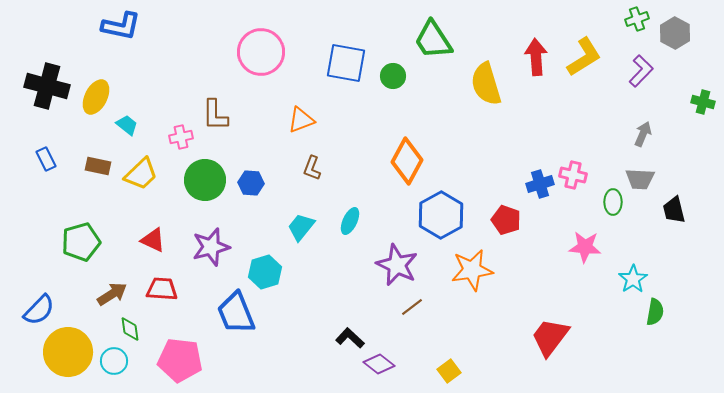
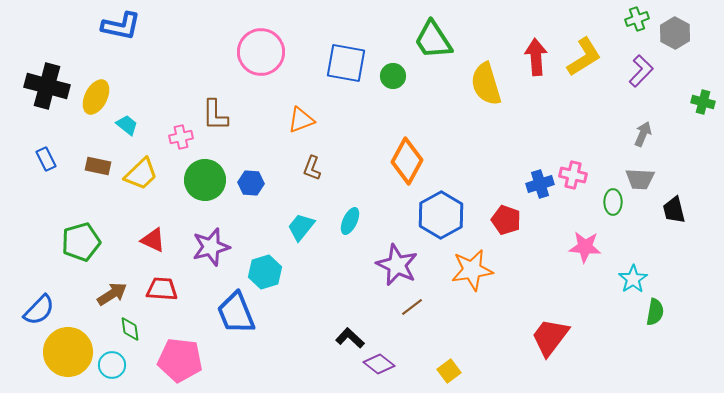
cyan circle at (114, 361): moved 2 px left, 4 px down
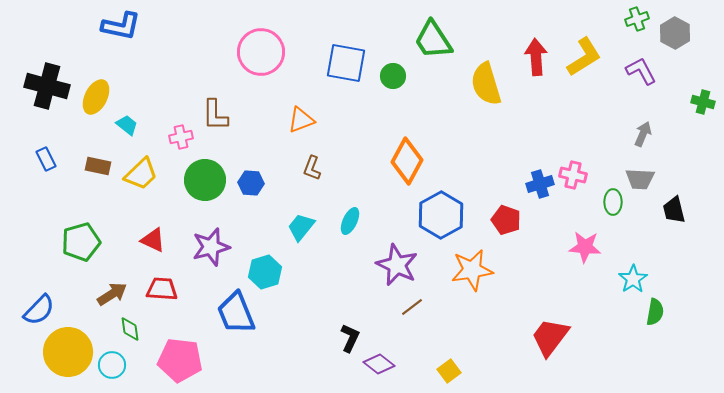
purple L-shape at (641, 71): rotated 72 degrees counterclockwise
black L-shape at (350, 338): rotated 72 degrees clockwise
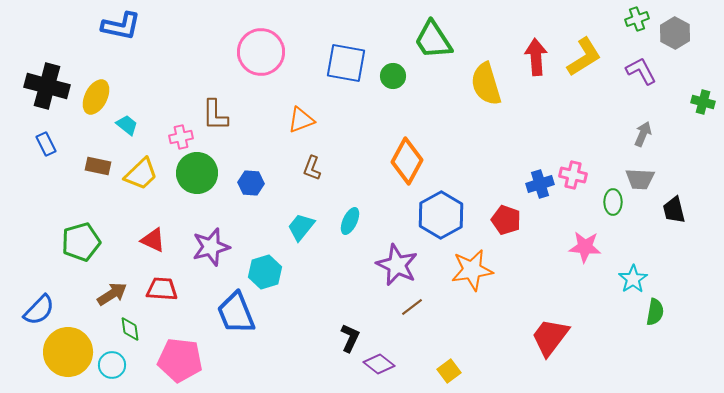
blue rectangle at (46, 159): moved 15 px up
green circle at (205, 180): moved 8 px left, 7 px up
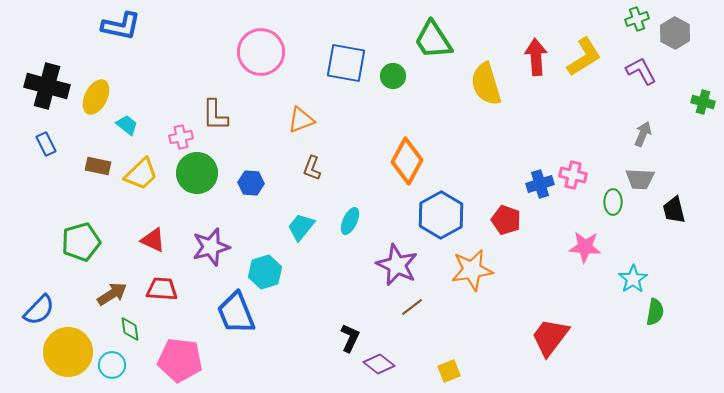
yellow square at (449, 371): rotated 15 degrees clockwise
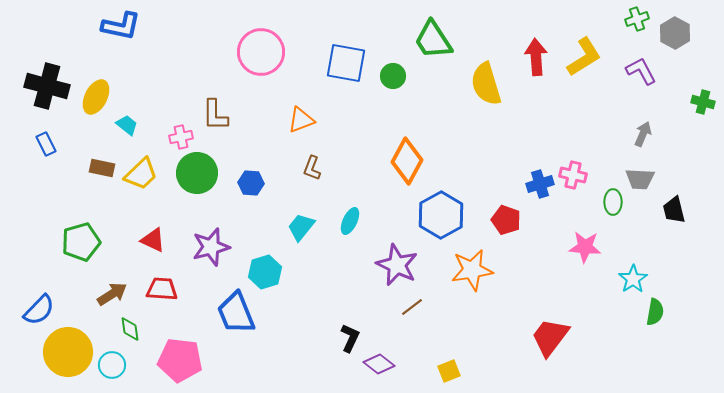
brown rectangle at (98, 166): moved 4 px right, 2 px down
